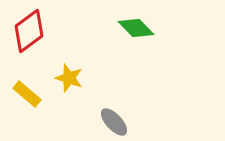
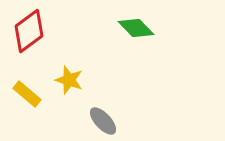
yellow star: moved 2 px down
gray ellipse: moved 11 px left, 1 px up
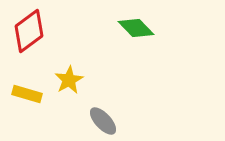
yellow star: rotated 24 degrees clockwise
yellow rectangle: rotated 24 degrees counterclockwise
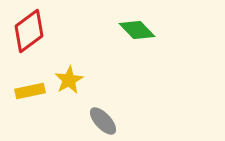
green diamond: moved 1 px right, 2 px down
yellow rectangle: moved 3 px right, 3 px up; rotated 28 degrees counterclockwise
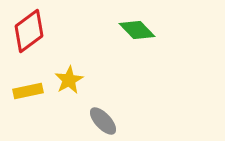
yellow rectangle: moved 2 px left
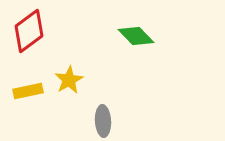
green diamond: moved 1 px left, 6 px down
gray ellipse: rotated 40 degrees clockwise
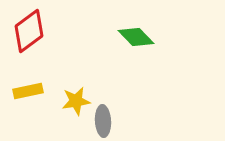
green diamond: moved 1 px down
yellow star: moved 7 px right, 21 px down; rotated 20 degrees clockwise
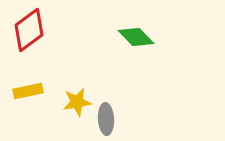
red diamond: moved 1 px up
yellow star: moved 1 px right, 1 px down
gray ellipse: moved 3 px right, 2 px up
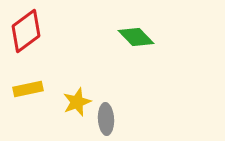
red diamond: moved 3 px left, 1 px down
yellow rectangle: moved 2 px up
yellow star: rotated 12 degrees counterclockwise
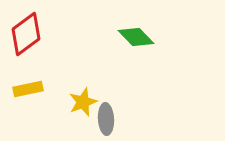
red diamond: moved 3 px down
yellow star: moved 6 px right
